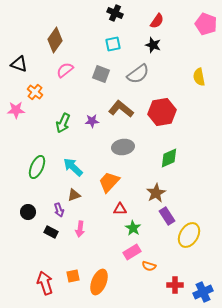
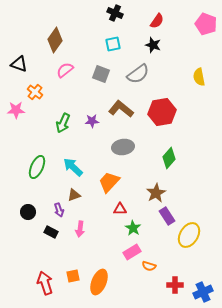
green diamond: rotated 25 degrees counterclockwise
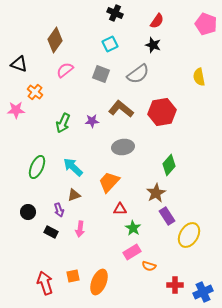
cyan square: moved 3 px left; rotated 14 degrees counterclockwise
green diamond: moved 7 px down
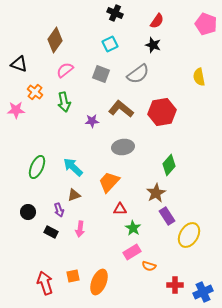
green arrow: moved 1 px right, 21 px up; rotated 36 degrees counterclockwise
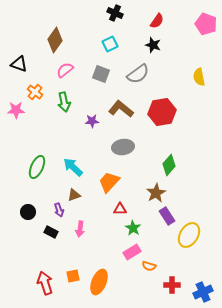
red cross: moved 3 px left
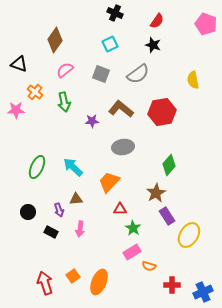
yellow semicircle: moved 6 px left, 3 px down
brown triangle: moved 2 px right, 4 px down; rotated 16 degrees clockwise
orange square: rotated 24 degrees counterclockwise
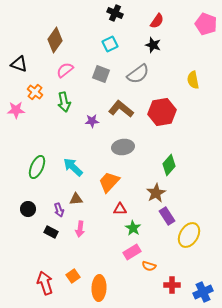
black circle: moved 3 px up
orange ellipse: moved 6 px down; rotated 20 degrees counterclockwise
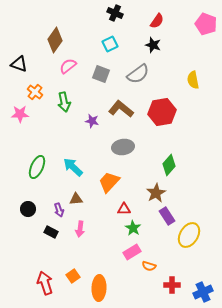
pink semicircle: moved 3 px right, 4 px up
pink star: moved 4 px right, 4 px down
purple star: rotated 16 degrees clockwise
red triangle: moved 4 px right
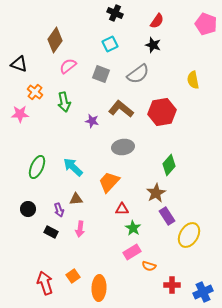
red triangle: moved 2 px left
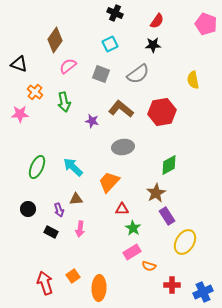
black star: rotated 21 degrees counterclockwise
green diamond: rotated 20 degrees clockwise
yellow ellipse: moved 4 px left, 7 px down
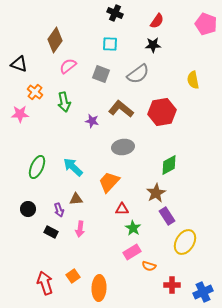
cyan square: rotated 28 degrees clockwise
